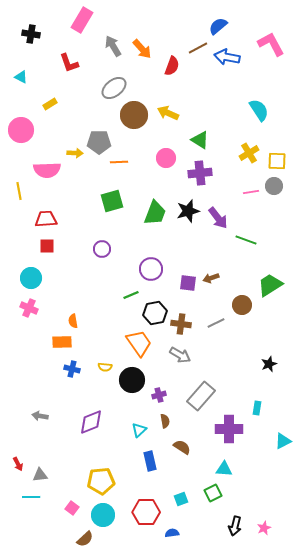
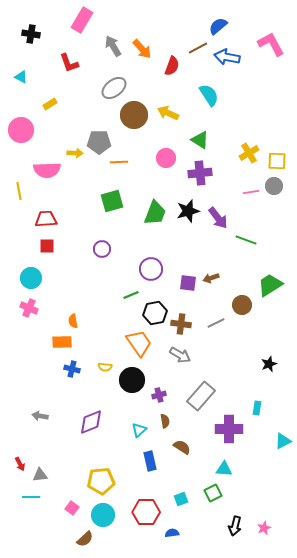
cyan semicircle at (259, 110): moved 50 px left, 15 px up
red arrow at (18, 464): moved 2 px right
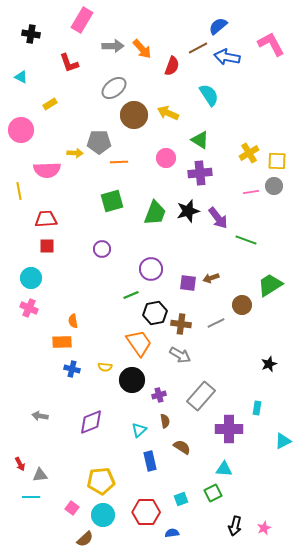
gray arrow at (113, 46): rotated 120 degrees clockwise
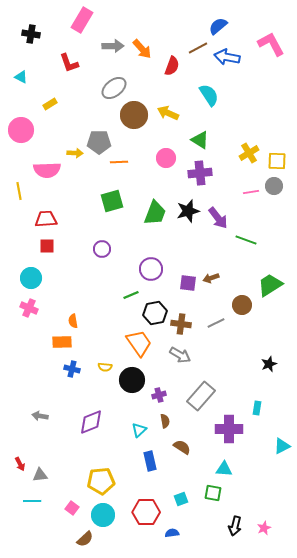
cyan triangle at (283, 441): moved 1 px left, 5 px down
green square at (213, 493): rotated 36 degrees clockwise
cyan line at (31, 497): moved 1 px right, 4 px down
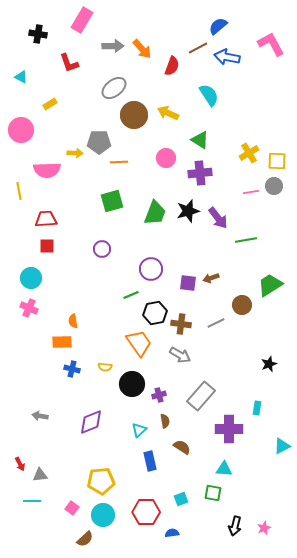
black cross at (31, 34): moved 7 px right
green line at (246, 240): rotated 30 degrees counterclockwise
black circle at (132, 380): moved 4 px down
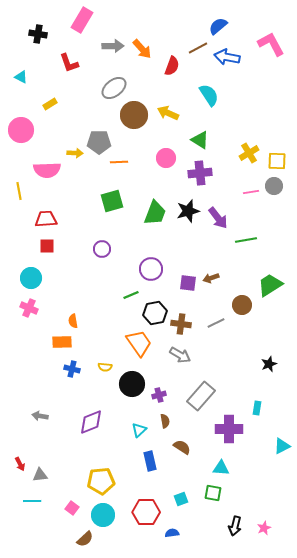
cyan triangle at (224, 469): moved 3 px left, 1 px up
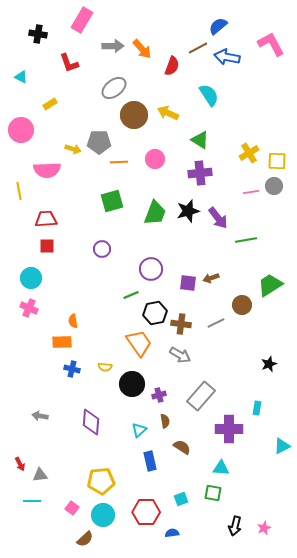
yellow arrow at (75, 153): moved 2 px left, 4 px up; rotated 14 degrees clockwise
pink circle at (166, 158): moved 11 px left, 1 px down
purple diamond at (91, 422): rotated 64 degrees counterclockwise
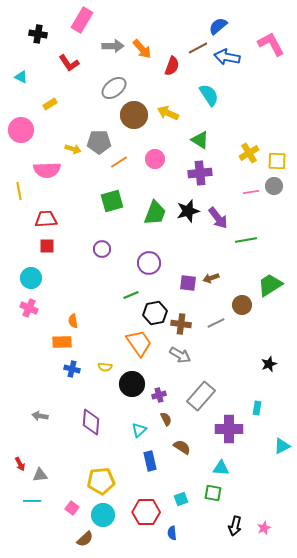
red L-shape at (69, 63): rotated 15 degrees counterclockwise
orange line at (119, 162): rotated 30 degrees counterclockwise
purple circle at (151, 269): moved 2 px left, 6 px up
brown semicircle at (165, 421): moved 1 px right, 2 px up; rotated 16 degrees counterclockwise
blue semicircle at (172, 533): rotated 88 degrees counterclockwise
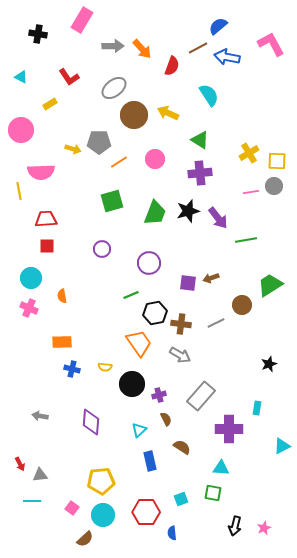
red L-shape at (69, 63): moved 14 px down
pink semicircle at (47, 170): moved 6 px left, 2 px down
orange semicircle at (73, 321): moved 11 px left, 25 px up
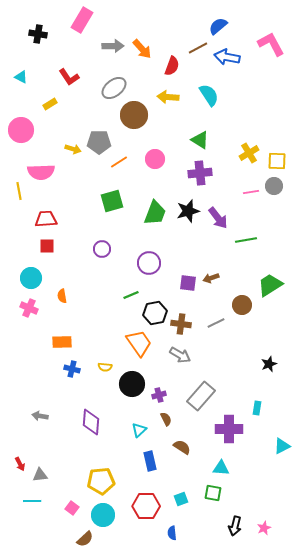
yellow arrow at (168, 113): moved 16 px up; rotated 20 degrees counterclockwise
red hexagon at (146, 512): moved 6 px up
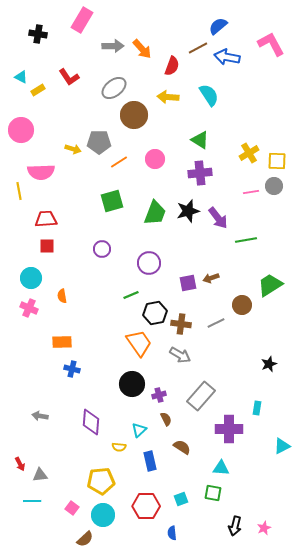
yellow rectangle at (50, 104): moved 12 px left, 14 px up
purple square at (188, 283): rotated 18 degrees counterclockwise
yellow semicircle at (105, 367): moved 14 px right, 80 px down
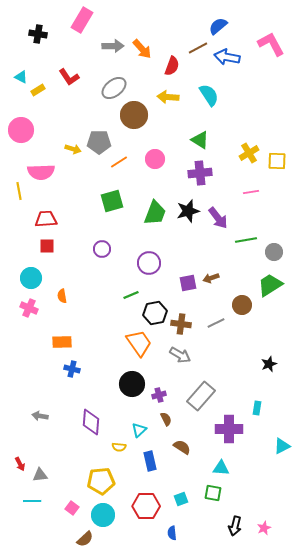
gray circle at (274, 186): moved 66 px down
